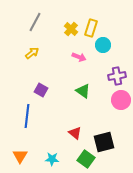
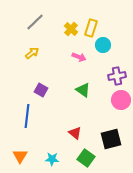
gray line: rotated 18 degrees clockwise
green triangle: moved 1 px up
black square: moved 7 px right, 3 px up
green square: moved 1 px up
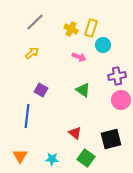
yellow cross: rotated 16 degrees counterclockwise
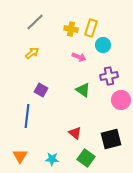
yellow cross: rotated 16 degrees counterclockwise
purple cross: moved 8 px left
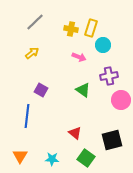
black square: moved 1 px right, 1 px down
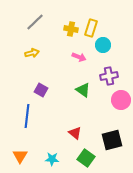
yellow arrow: rotated 24 degrees clockwise
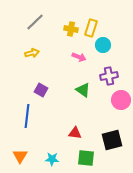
red triangle: rotated 32 degrees counterclockwise
green square: rotated 30 degrees counterclockwise
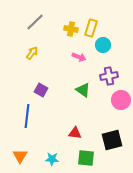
yellow arrow: rotated 40 degrees counterclockwise
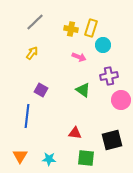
cyan star: moved 3 px left
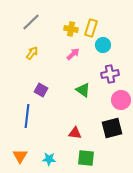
gray line: moved 4 px left
pink arrow: moved 6 px left, 3 px up; rotated 64 degrees counterclockwise
purple cross: moved 1 px right, 2 px up
black square: moved 12 px up
